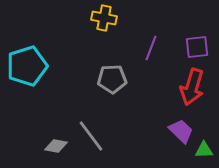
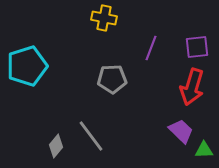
gray diamond: rotated 60 degrees counterclockwise
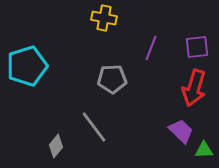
red arrow: moved 2 px right, 1 px down
gray line: moved 3 px right, 9 px up
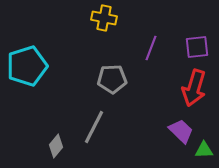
gray line: rotated 64 degrees clockwise
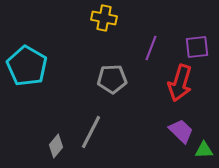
cyan pentagon: rotated 24 degrees counterclockwise
red arrow: moved 14 px left, 5 px up
gray line: moved 3 px left, 5 px down
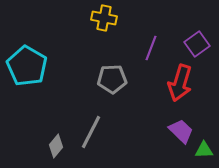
purple square: moved 3 px up; rotated 30 degrees counterclockwise
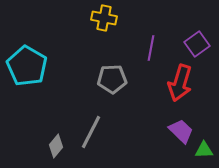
purple line: rotated 10 degrees counterclockwise
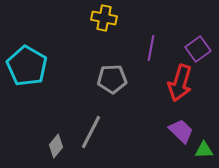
purple square: moved 1 px right, 5 px down
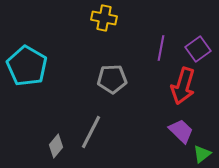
purple line: moved 10 px right
red arrow: moved 3 px right, 3 px down
green triangle: moved 2 px left, 4 px down; rotated 36 degrees counterclockwise
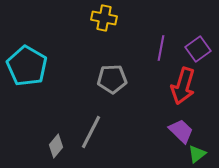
green triangle: moved 5 px left
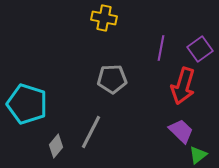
purple square: moved 2 px right
cyan pentagon: moved 38 px down; rotated 12 degrees counterclockwise
green triangle: moved 1 px right, 1 px down
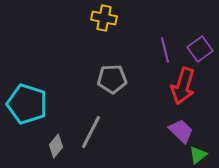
purple line: moved 4 px right, 2 px down; rotated 25 degrees counterclockwise
